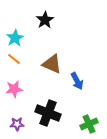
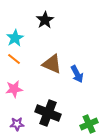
blue arrow: moved 7 px up
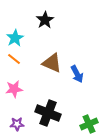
brown triangle: moved 1 px up
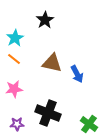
brown triangle: rotated 10 degrees counterclockwise
green cross: rotated 30 degrees counterclockwise
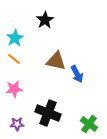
brown triangle: moved 4 px right, 2 px up
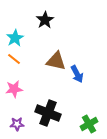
green cross: rotated 24 degrees clockwise
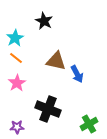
black star: moved 1 px left, 1 px down; rotated 12 degrees counterclockwise
orange line: moved 2 px right, 1 px up
pink star: moved 3 px right, 6 px up; rotated 24 degrees counterclockwise
black cross: moved 4 px up
purple star: moved 3 px down
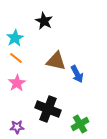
green cross: moved 9 px left
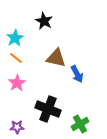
brown triangle: moved 3 px up
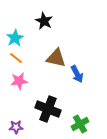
pink star: moved 2 px right, 2 px up; rotated 24 degrees clockwise
purple star: moved 1 px left
